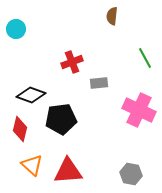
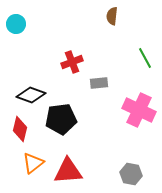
cyan circle: moved 5 px up
orange triangle: moved 1 px right, 2 px up; rotated 40 degrees clockwise
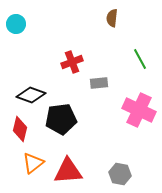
brown semicircle: moved 2 px down
green line: moved 5 px left, 1 px down
gray hexagon: moved 11 px left
